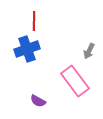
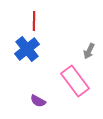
blue cross: rotated 20 degrees counterclockwise
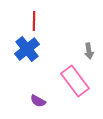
gray arrow: rotated 35 degrees counterclockwise
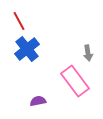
red line: moved 15 px left; rotated 30 degrees counterclockwise
gray arrow: moved 1 px left, 2 px down
purple semicircle: rotated 140 degrees clockwise
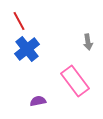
gray arrow: moved 11 px up
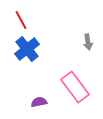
red line: moved 2 px right, 1 px up
pink rectangle: moved 6 px down
purple semicircle: moved 1 px right, 1 px down
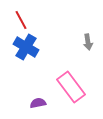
blue cross: moved 1 px left, 2 px up; rotated 20 degrees counterclockwise
pink rectangle: moved 4 px left
purple semicircle: moved 1 px left, 1 px down
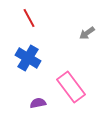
red line: moved 8 px right, 2 px up
gray arrow: moved 1 px left, 9 px up; rotated 63 degrees clockwise
blue cross: moved 2 px right, 11 px down
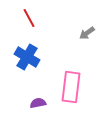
blue cross: moved 1 px left, 1 px up
pink rectangle: rotated 44 degrees clockwise
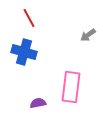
gray arrow: moved 1 px right, 2 px down
blue cross: moved 3 px left, 5 px up; rotated 15 degrees counterclockwise
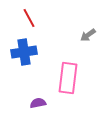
blue cross: rotated 25 degrees counterclockwise
pink rectangle: moved 3 px left, 9 px up
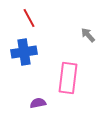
gray arrow: rotated 84 degrees clockwise
